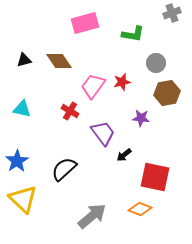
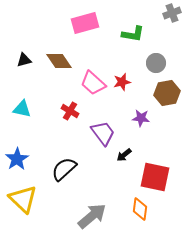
pink trapezoid: moved 3 px up; rotated 84 degrees counterclockwise
blue star: moved 2 px up
orange diamond: rotated 75 degrees clockwise
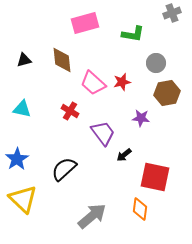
brown diamond: moved 3 px right, 1 px up; rotated 28 degrees clockwise
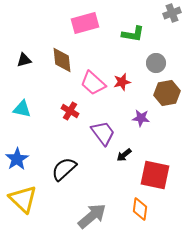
red square: moved 2 px up
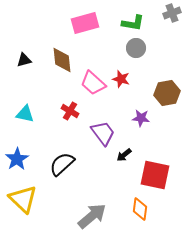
green L-shape: moved 11 px up
gray circle: moved 20 px left, 15 px up
red star: moved 1 px left, 3 px up; rotated 30 degrees clockwise
cyan triangle: moved 3 px right, 5 px down
black semicircle: moved 2 px left, 5 px up
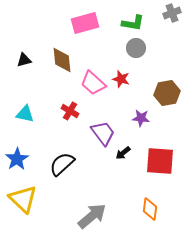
black arrow: moved 1 px left, 2 px up
red square: moved 5 px right, 14 px up; rotated 8 degrees counterclockwise
orange diamond: moved 10 px right
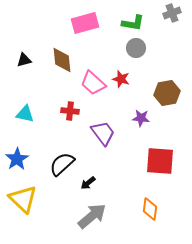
red cross: rotated 24 degrees counterclockwise
black arrow: moved 35 px left, 30 px down
